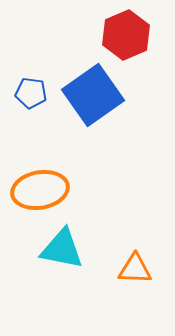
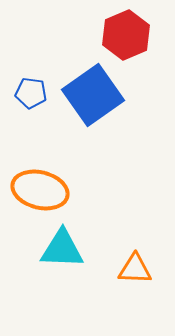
orange ellipse: rotated 24 degrees clockwise
cyan triangle: rotated 9 degrees counterclockwise
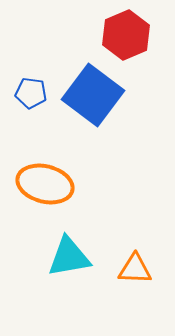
blue square: rotated 18 degrees counterclockwise
orange ellipse: moved 5 px right, 6 px up
cyan triangle: moved 7 px right, 8 px down; rotated 12 degrees counterclockwise
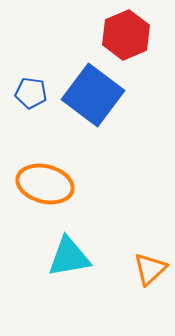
orange triangle: moved 15 px right; rotated 45 degrees counterclockwise
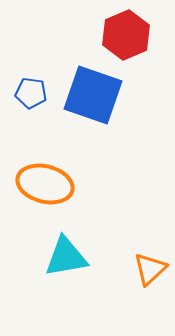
blue square: rotated 18 degrees counterclockwise
cyan triangle: moved 3 px left
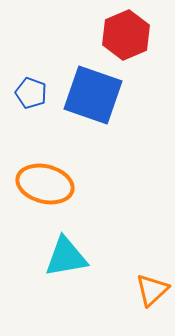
blue pentagon: rotated 12 degrees clockwise
orange triangle: moved 2 px right, 21 px down
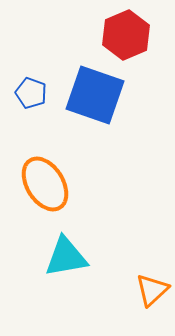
blue square: moved 2 px right
orange ellipse: rotated 44 degrees clockwise
